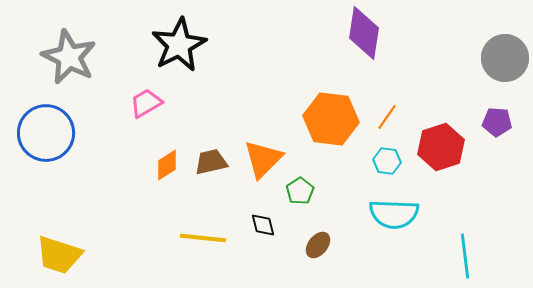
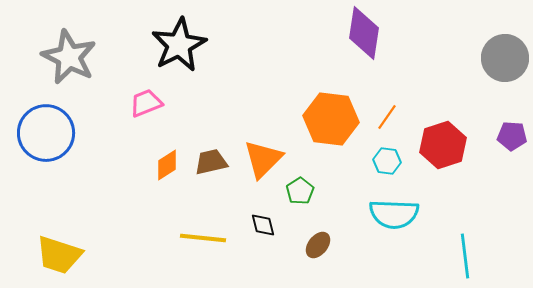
pink trapezoid: rotated 8 degrees clockwise
purple pentagon: moved 15 px right, 14 px down
red hexagon: moved 2 px right, 2 px up
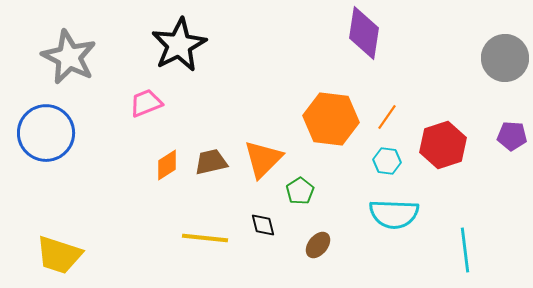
yellow line: moved 2 px right
cyan line: moved 6 px up
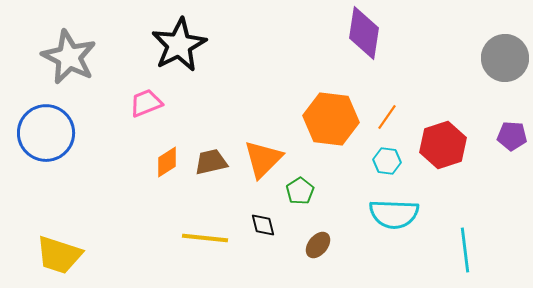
orange diamond: moved 3 px up
